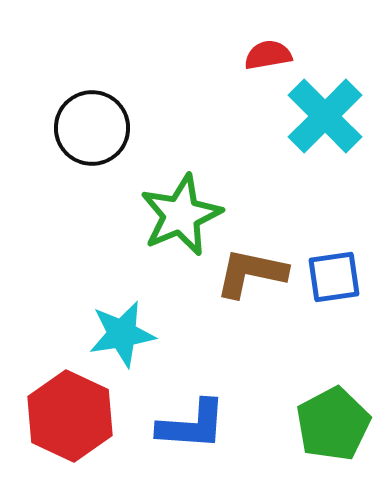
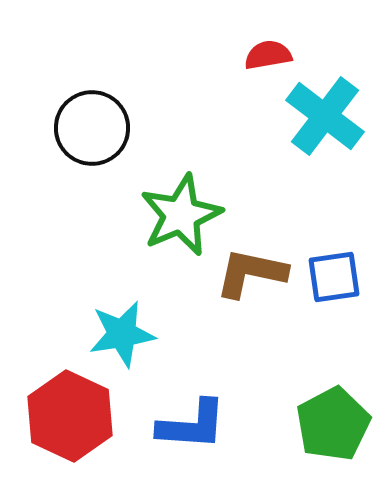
cyan cross: rotated 8 degrees counterclockwise
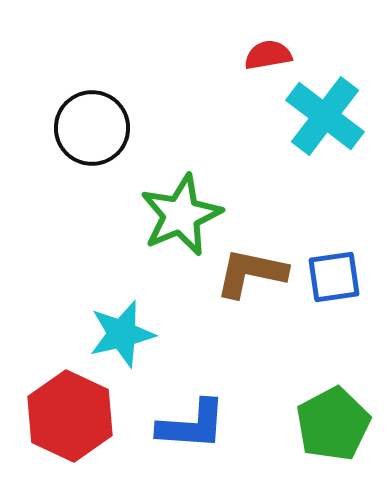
cyan star: rotated 4 degrees counterclockwise
